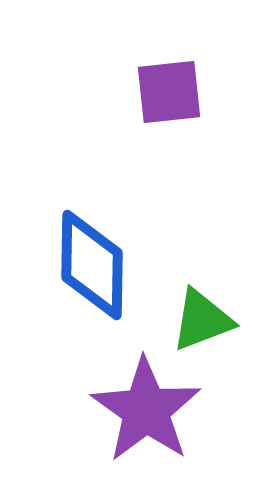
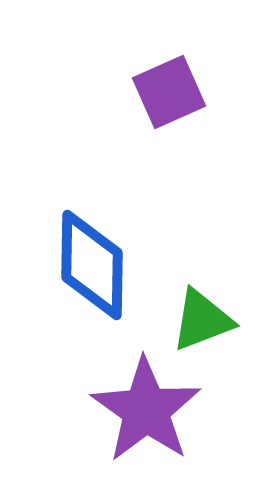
purple square: rotated 18 degrees counterclockwise
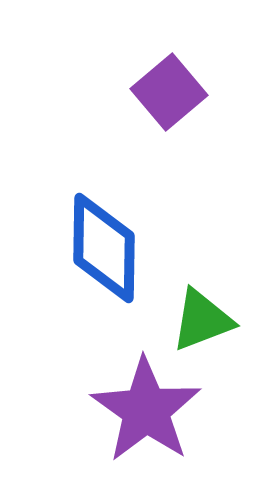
purple square: rotated 16 degrees counterclockwise
blue diamond: moved 12 px right, 17 px up
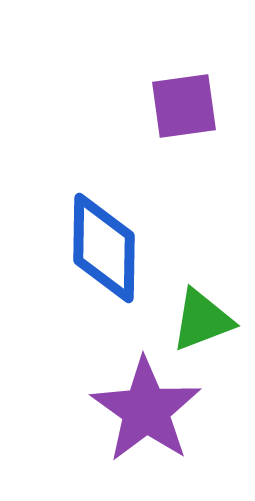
purple square: moved 15 px right, 14 px down; rotated 32 degrees clockwise
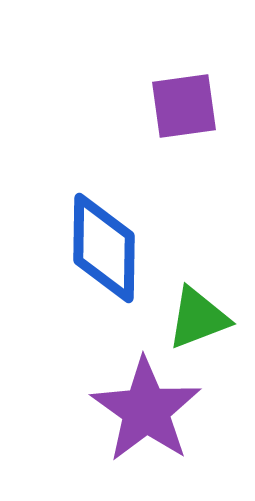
green triangle: moved 4 px left, 2 px up
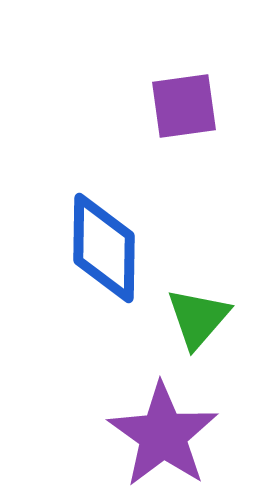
green triangle: rotated 28 degrees counterclockwise
purple star: moved 17 px right, 25 px down
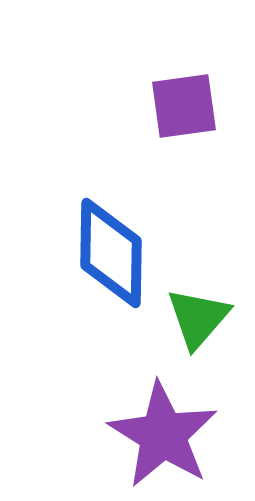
blue diamond: moved 7 px right, 5 px down
purple star: rotated 3 degrees counterclockwise
